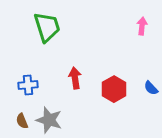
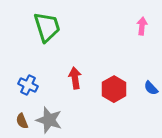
blue cross: rotated 30 degrees clockwise
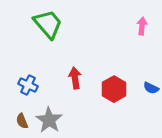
green trapezoid: moved 1 px right, 3 px up; rotated 24 degrees counterclockwise
blue semicircle: rotated 21 degrees counterclockwise
gray star: rotated 16 degrees clockwise
